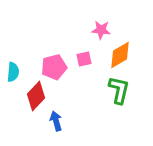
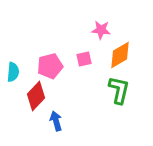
pink pentagon: moved 4 px left, 1 px up
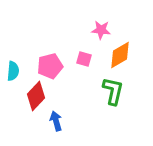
pink square: rotated 28 degrees clockwise
cyan semicircle: moved 1 px up
green L-shape: moved 6 px left, 1 px down
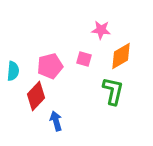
orange diamond: moved 1 px right, 1 px down
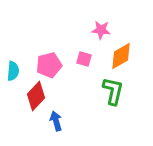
pink pentagon: moved 1 px left, 1 px up
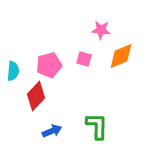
orange diamond: rotated 8 degrees clockwise
green L-shape: moved 16 px left, 35 px down; rotated 12 degrees counterclockwise
blue arrow: moved 4 px left, 10 px down; rotated 84 degrees clockwise
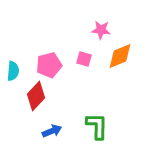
orange diamond: moved 1 px left
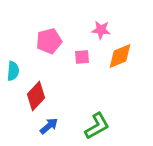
pink square: moved 2 px left, 2 px up; rotated 21 degrees counterclockwise
pink pentagon: moved 24 px up
green L-shape: rotated 60 degrees clockwise
blue arrow: moved 3 px left, 5 px up; rotated 18 degrees counterclockwise
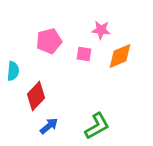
pink square: moved 2 px right, 3 px up; rotated 14 degrees clockwise
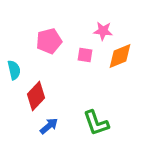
pink star: moved 2 px right, 1 px down
pink square: moved 1 px right, 1 px down
cyan semicircle: moved 1 px right, 1 px up; rotated 18 degrees counterclockwise
green L-shape: moved 1 px left, 3 px up; rotated 100 degrees clockwise
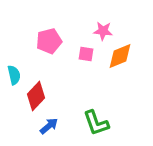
pink square: moved 1 px right, 1 px up
cyan semicircle: moved 5 px down
